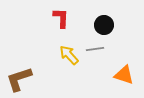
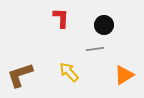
yellow arrow: moved 17 px down
orange triangle: rotated 50 degrees counterclockwise
brown L-shape: moved 1 px right, 4 px up
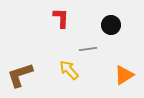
black circle: moved 7 px right
gray line: moved 7 px left
yellow arrow: moved 2 px up
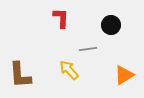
brown L-shape: rotated 76 degrees counterclockwise
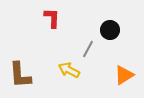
red L-shape: moved 9 px left
black circle: moved 1 px left, 5 px down
gray line: rotated 54 degrees counterclockwise
yellow arrow: rotated 20 degrees counterclockwise
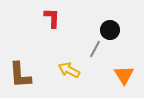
gray line: moved 7 px right
orange triangle: rotated 30 degrees counterclockwise
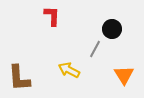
red L-shape: moved 2 px up
black circle: moved 2 px right, 1 px up
brown L-shape: moved 1 px left, 3 px down
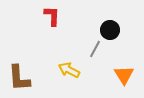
black circle: moved 2 px left, 1 px down
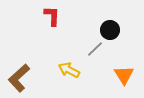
gray line: rotated 18 degrees clockwise
brown L-shape: rotated 52 degrees clockwise
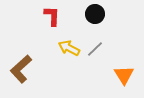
black circle: moved 15 px left, 16 px up
yellow arrow: moved 22 px up
brown L-shape: moved 2 px right, 9 px up
